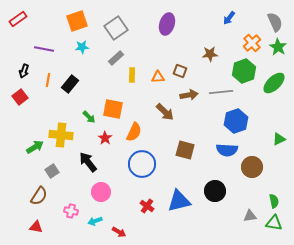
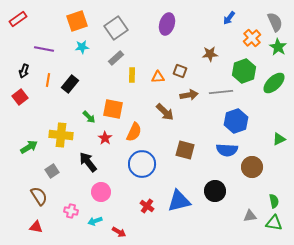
orange cross at (252, 43): moved 5 px up
green arrow at (35, 147): moved 6 px left
brown semicircle at (39, 196): rotated 66 degrees counterclockwise
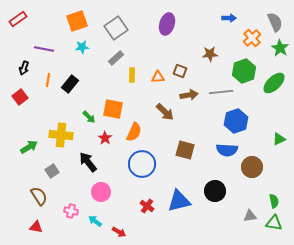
blue arrow at (229, 18): rotated 128 degrees counterclockwise
green star at (278, 47): moved 2 px right, 1 px down
black arrow at (24, 71): moved 3 px up
cyan arrow at (95, 221): rotated 56 degrees clockwise
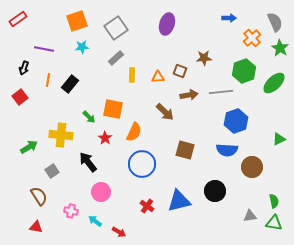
brown star at (210, 54): moved 6 px left, 4 px down
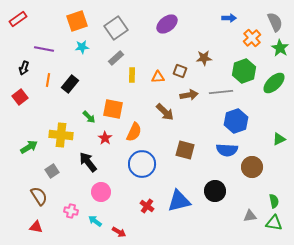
purple ellipse at (167, 24): rotated 35 degrees clockwise
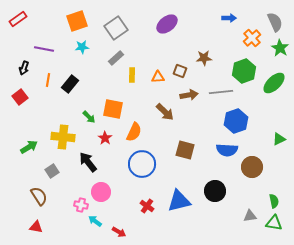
yellow cross at (61, 135): moved 2 px right, 2 px down
pink cross at (71, 211): moved 10 px right, 6 px up
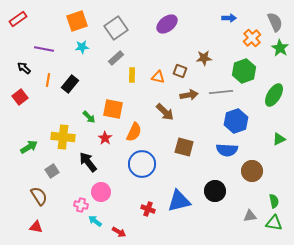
black arrow at (24, 68): rotated 112 degrees clockwise
orange triangle at (158, 77): rotated 16 degrees clockwise
green ellipse at (274, 83): moved 12 px down; rotated 15 degrees counterclockwise
brown square at (185, 150): moved 1 px left, 3 px up
brown circle at (252, 167): moved 4 px down
red cross at (147, 206): moved 1 px right, 3 px down; rotated 16 degrees counterclockwise
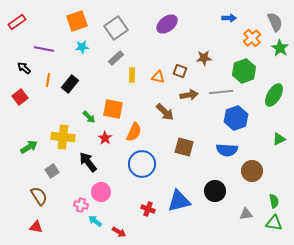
red rectangle at (18, 19): moved 1 px left, 3 px down
blue hexagon at (236, 121): moved 3 px up
gray triangle at (250, 216): moved 4 px left, 2 px up
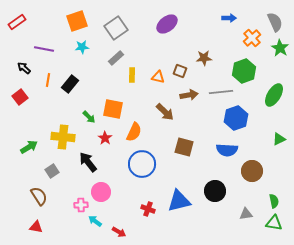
pink cross at (81, 205): rotated 16 degrees counterclockwise
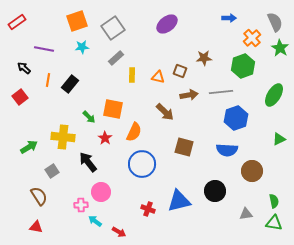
gray square at (116, 28): moved 3 px left
green hexagon at (244, 71): moved 1 px left, 5 px up
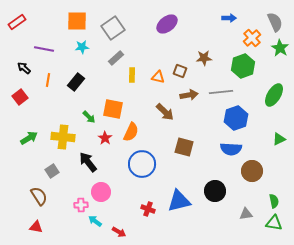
orange square at (77, 21): rotated 20 degrees clockwise
black rectangle at (70, 84): moved 6 px right, 2 px up
orange semicircle at (134, 132): moved 3 px left
green arrow at (29, 147): moved 9 px up
blue semicircle at (227, 150): moved 4 px right, 1 px up
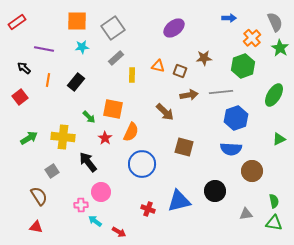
purple ellipse at (167, 24): moved 7 px right, 4 px down
orange triangle at (158, 77): moved 11 px up
